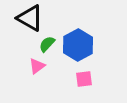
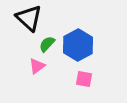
black triangle: moved 1 px left; rotated 12 degrees clockwise
pink square: rotated 18 degrees clockwise
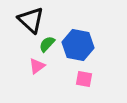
black triangle: moved 2 px right, 2 px down
blue hexagon: rotated 20 degrees counterclockwise
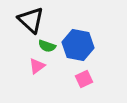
green semicircle: moved 2 px down; rotated 114 degrees counterclockwise
pink square: rotated 36 degrees counterclockwise
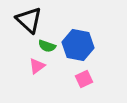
black triangle: moved 2 px left
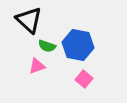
pink triangle: rotated 18 degrees clockwise
pink square: rotated 24 degrees counterclockwise
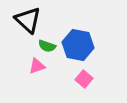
black triangle: moved 1 px left
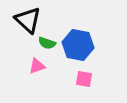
green semicircle: moved 3 px up
pink square: rotated 30 degrees counterclockwise
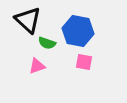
blue hexagon: moved 14 px up
pink square: moved 17 px up
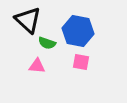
pink square: moved 3 px left
pink triangle: rotated 24 degrees clockwise
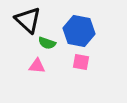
blue hexagon: moved 1 px right
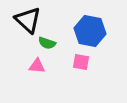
blue hexagon: moved 11 px right
